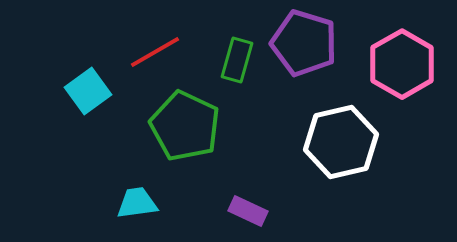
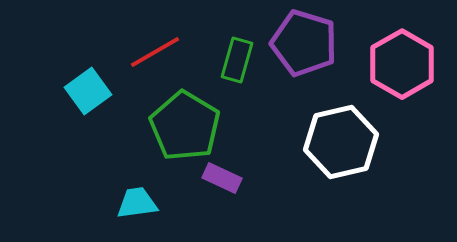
green pentagon: rotated 6 degrees clockwise
purple rectangle: moved 26 px left, 33 px up
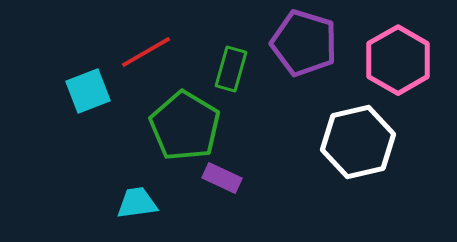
red line: moved 9 px left
green rectangle: moved 6 px left, 9 px down
pink hexagon: moved 4 px left, 4 px up
cyan square: rotated 15 degrees clockwise
white hexagon: moved 17 px right
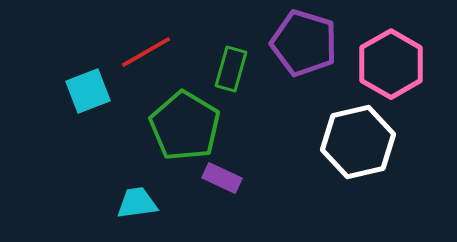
pink hexagon: moved 7 px left, 4 px down
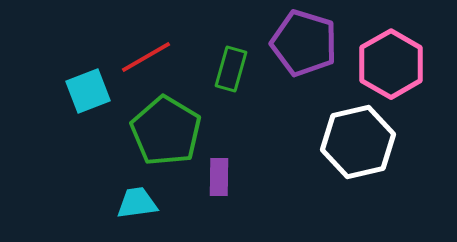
red line: moved 5 px down
green pentagon: moved 19 px left, 5 px down
purple rectangle: moved 3 px left, 1 px up; rotated 66 degrees clockwise
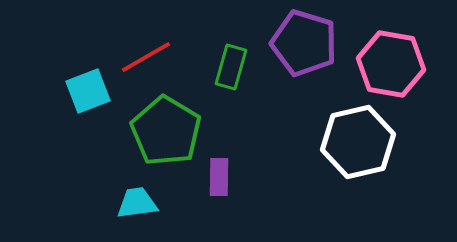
pink hexagon: rotated 20 degrees counterclockwise
green rectangle: moved 2 px up
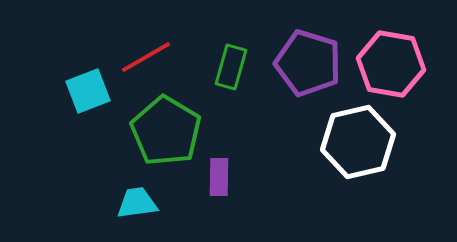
purple pentagon: moved 4 px right, 20 px down
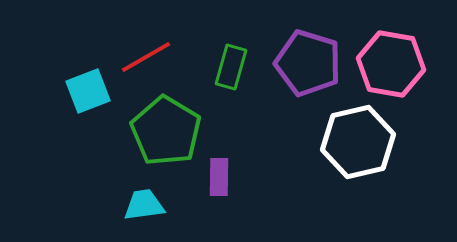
cyan trapezoid: moved 7 px right, 2 px down
